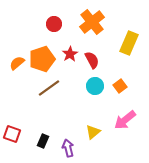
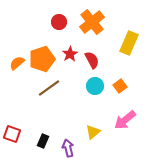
red circle: moved 5 px right, 2 px up
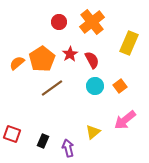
orange pentagon: rotated 15 degrees counterclockwise
brown line: moved 3 px right
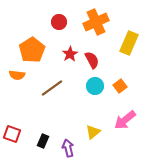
orange cross: moved 4 px right; rotated 15 degrees clockwise
orange pentagon: moved 10 px left, 9 px up
orange semicircle: moved 12 px down; rotated 133 degrees counterclockwise
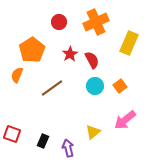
orange semicircle: rotated 105 degrees clockwise
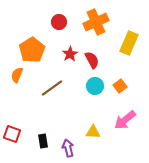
yellow triangle: rotated 42 degrees clockwise
black rectangle: rotated 32 degrees counterclockwise
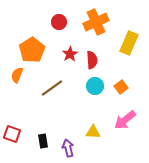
red semicircle: rotated 24 degrees clockwise
orange square: moved 1 px right, 1 px down
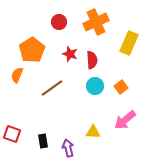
red star: rotated 21 degrees counterclockwise
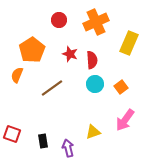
red circle: moved 2 px up
cyan circle: moved 2 px up
pink arrow: rotated 15 degrees counterclockwise
yellow triangle: rotated 21 degrees counterclockwise
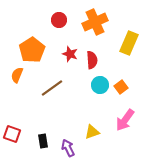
orange cross: moved 1 px left
cyan circle: moved 5 px right, 1 px down
yellow triangle: moved 1 px left
purple arrow: rotated 12 degrees counterclockwise
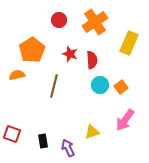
orange cross: rotated 10 degrees counterclockwise
orange semicircle: rotated 56 degrees clockwise
brown line: moved 2 px right, 2 px up; rotated 40 degrees counterclockwise
